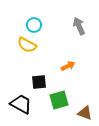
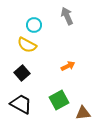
gray arrow: moved 12 px left, 10 px up
black square: moved 17 px left, 9 px up; rotated 35 degrees counterclockwise
green square: rotated 12 degrees counterclockwise
brown triangle: moved 2 px left; rotated 28 degrees counterclockwise
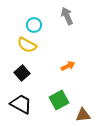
brown triangle: moved 2 px down
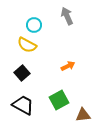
black trapezoid: moved 2 px right, 1 px down
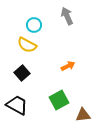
black trapezoid: moved 6 px left
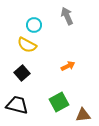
green square: moved 2 px down
black trapezoid: rotated 15 degrees counterclockwise
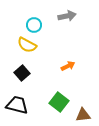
gray arrow: rotated 102 degrees clockwise
green square: rotated 24 degrees counterclockwise
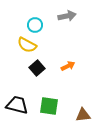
cyan circle: moved 1 px right
black square: moved 15 px right, 5 px up
green square: moved 10 px left, 4 px down; rotated 30 degrees counterclockwise
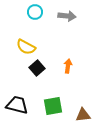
gray arrow: rotated 18 degrees clockwise
cyan circle: moved 13 px up
yellow semicircle: moved 1 px left, 2 px down
orange arrow: rotated 56 degrees counterclockwise
green square: moved 4 px right; rotated 18 degrees counterclockwise
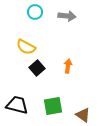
brown triangle: rotated 42 degrees clockwise
